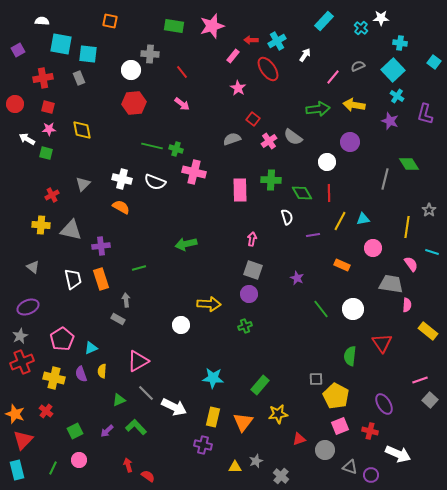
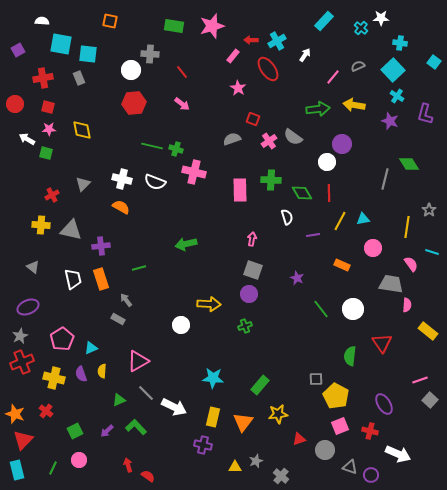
red square at (253, 119): rotated 16 degrees counterclockwise
purple circle at (350, 142): moved 8 px left, 2 px down
gray arrow at (126, 300): rotated 32 degrees counterclockwise
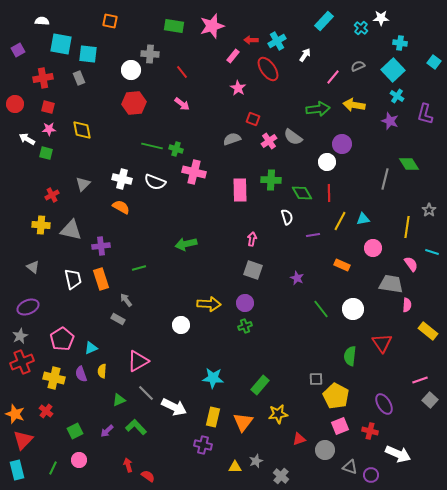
purple circle at (249, 294): moved 4 px left, 9 px down
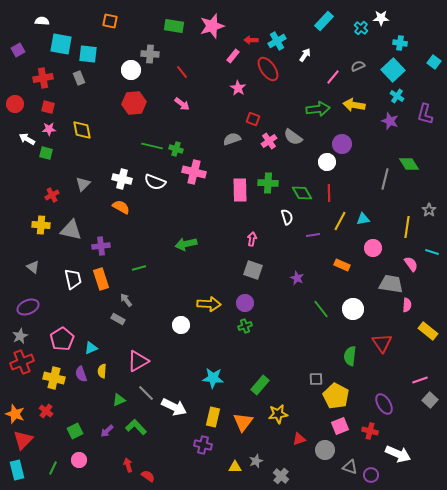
green cross at (271, 180): moved 3 px left, 3 px down
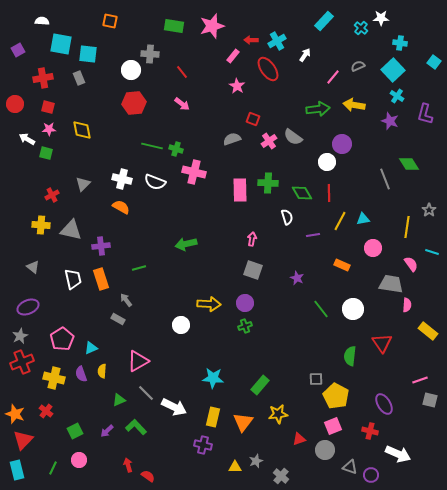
pink star at (238, 88): moved 1 px left, 2 px up
gray line at (385, 179): rotated 35 degrees counterclockwise
gray square at (430, 400): rotated 28 degrees counterclockwise
pink square at (340, 426): moved 7 px left
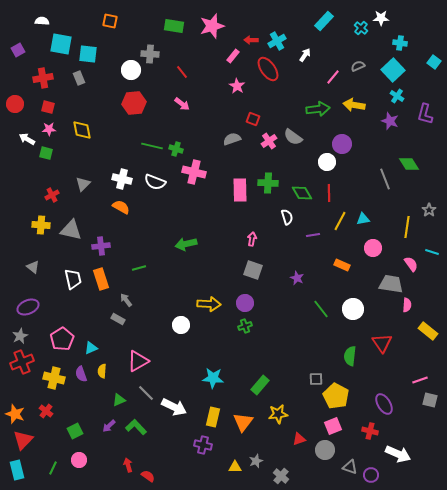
purple arrow at (107, 431): moved 2 px right, 5 px up
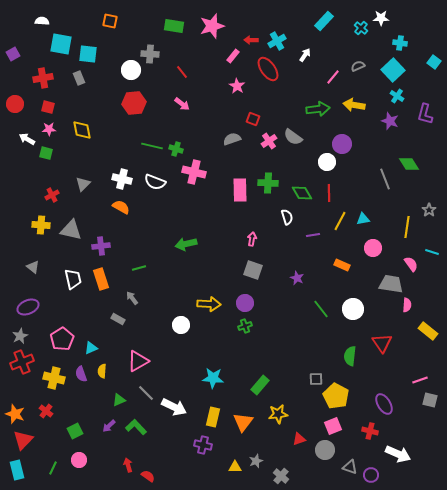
purple square at (18, 50): moved 5 px left, 4 px down
gray arrow at (126, 300): moved 6 px right, 2 px up
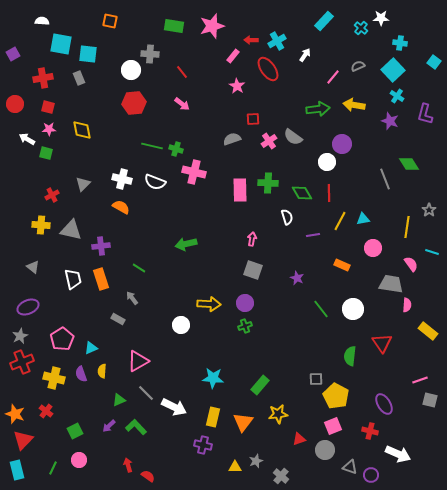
red square at (253, 119): rotated 24 degrees counterclockwise
green line at (139, 268): rotated 48 degrees clockwise
